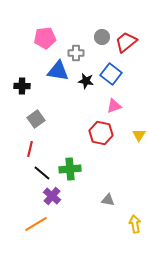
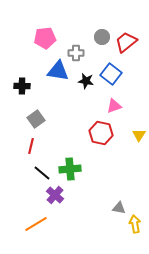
red line: moved 1 px right, 3 px up
purple cross: moved 3 px right, 1 px up
gray triangle: moved 11 px right, 8 px down
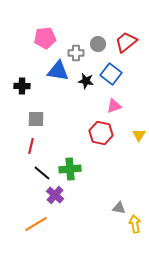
gray circle: moved 4 px left, 7 px down
gray square: rotated 36 degrees clockwise
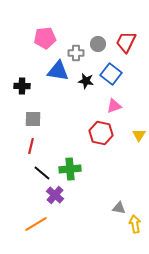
red trapezoid: rotated 25 degrees counterclockwise
gray square: moved 3 px left
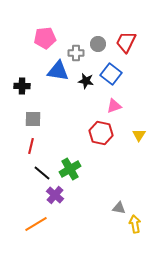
green cross: rotated 25 degrees counterclockwise
